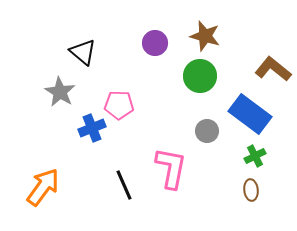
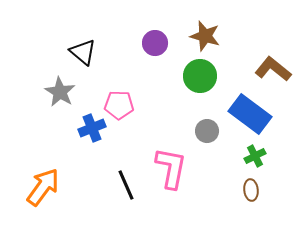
black line: moved 2 px right
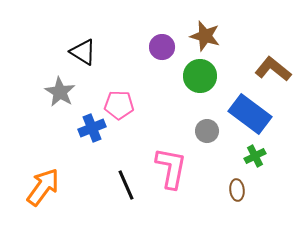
purple circle: moved 7 px right, 4 px down
black triangle: rotated 8 degrees counterclockwise
brown ellipse: moved 14 px left
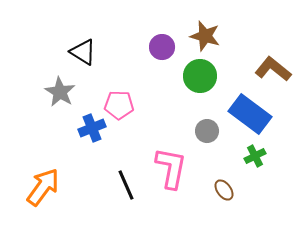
brown ellipse: moved 13 px left; rotated 30 degrees counterclockwise
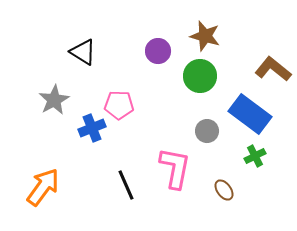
purple circle: moved 4 px left, 4 px down
gray star: moved 6 px left, 8 px down; rotated 12 degrees clockwise
pink L-shape: moved 4 px right
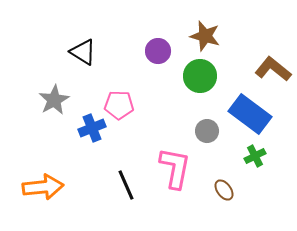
orange arrow: rotated 48 degrees clockwise
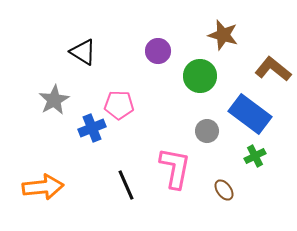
brown star: moved 18 px right, 1 px up
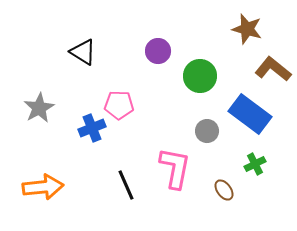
brown star: moved 24 px right, 6 px up
gray star: moved 15 px left, 8 px down
green cross: moved 8 px down
